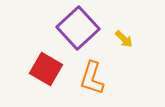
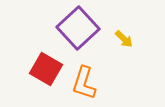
orange L-shape: moved 8 px left, 5 px down
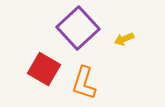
yellow arrow: rotated 114 degrees clockwise
red square: moved 2 px left
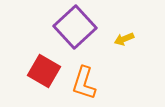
purple square: moved 3 px left, 1 px up
red square: moved 2 px down
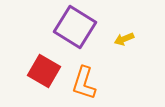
purple square: rotated 15 degrees counterclockwise
